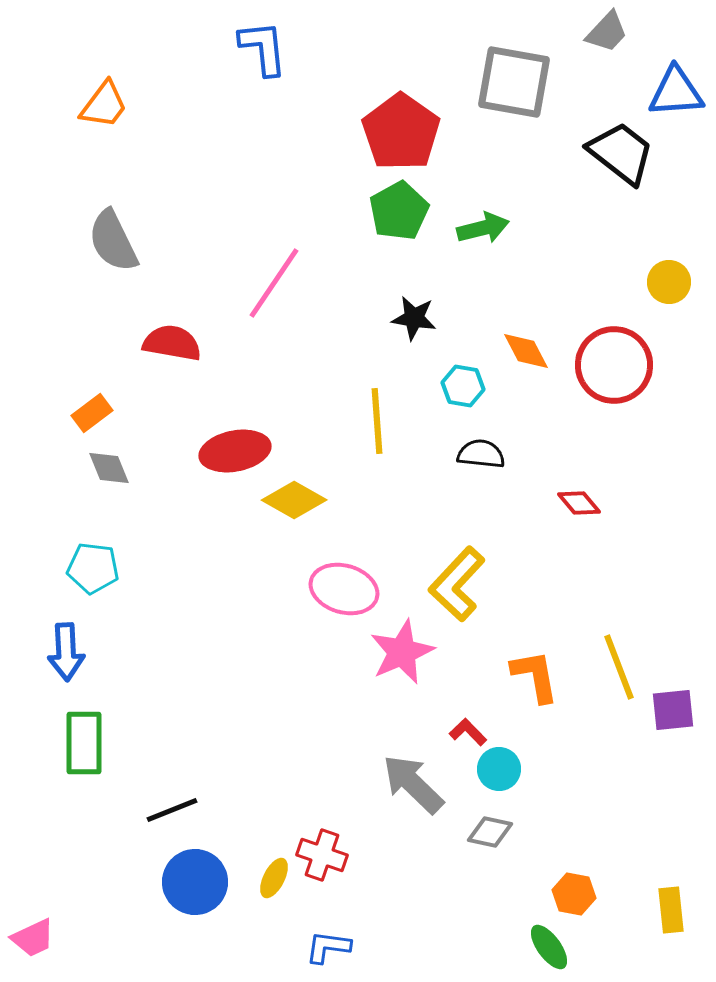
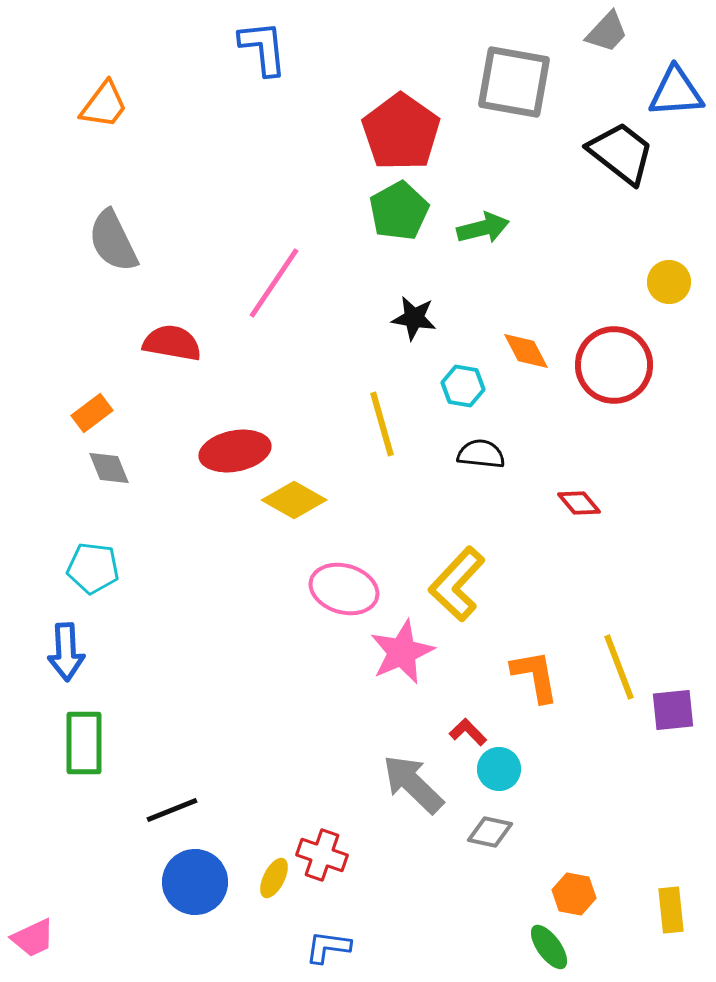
yellow line at (377, 421): moved 5 px right, 3 px down; rotated 12 degrees counterclockwise
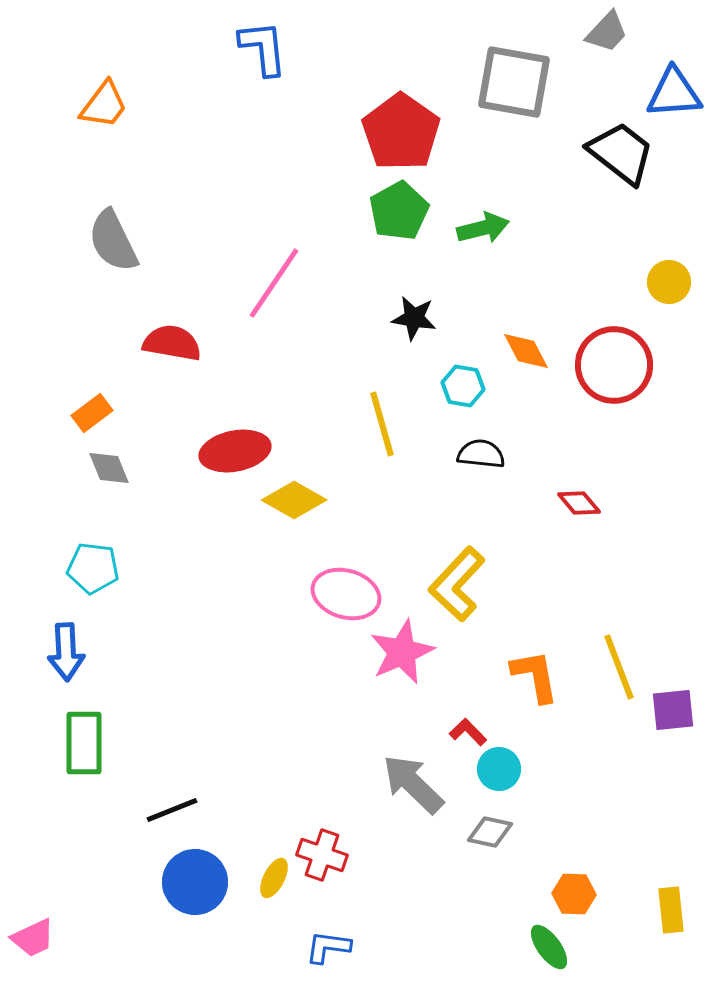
blue triangle at (676, 92): moved 2 px left, 1 px down
pink ellipse at (344, 589): moved 2 px right, 5 px down
orange hexagon at (574, 894): rotated 9 degrees counterclockwise
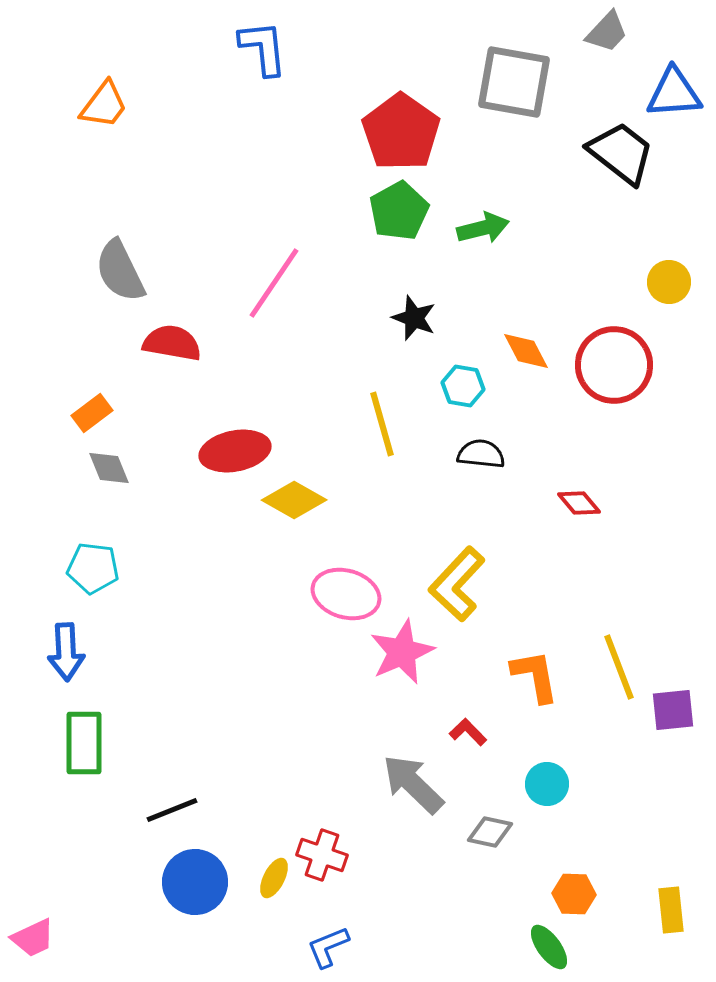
gray semicircle at (113, 241): moved 7 px right, 30 px down
black star at (414, 318): rotated 12 degrees clockwise
cyan circle at (499, 769): moved 48 px right, 15 px down
blue L-shape at (328, 947): rotated 30 degrees counterclockwise
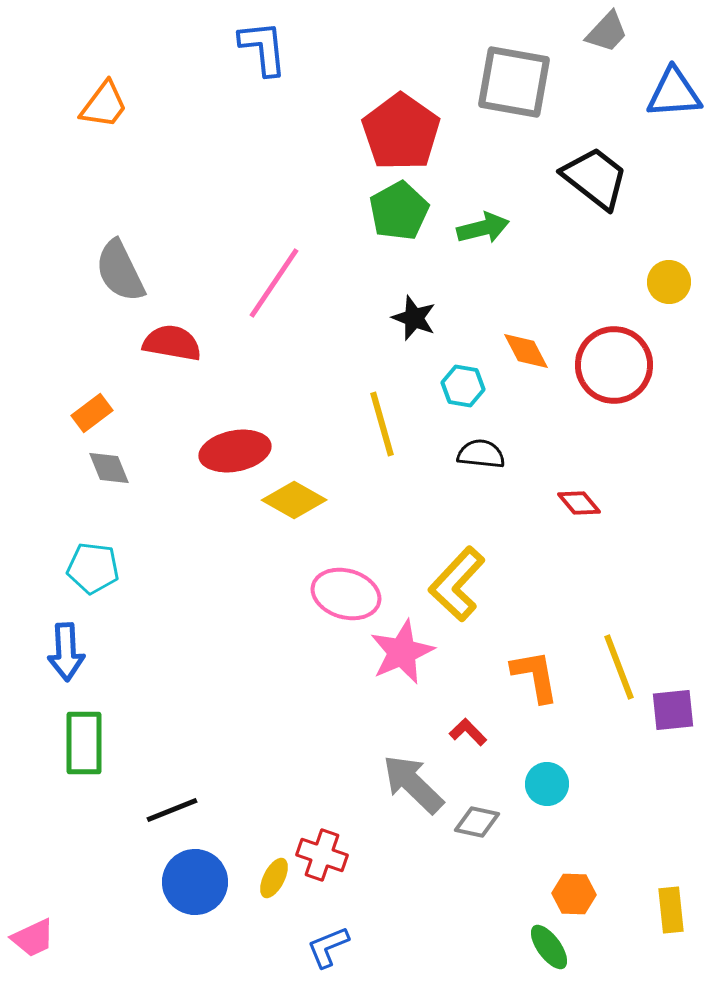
black trapezoid at (621, 153): moved 26 px left, 25 px down
gray diamond at (490, 832): moved 13 px left, 10 px up
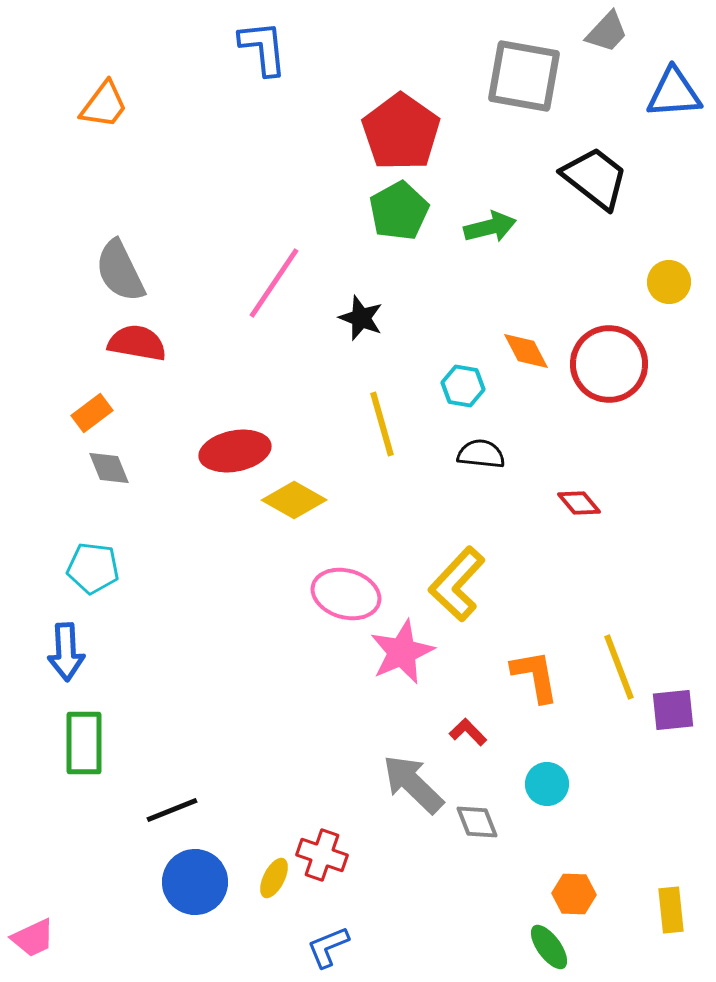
gray square at (514, 82): moved 10 px right, 6 px up
green arrow at (483, 228): moved 7 px right, 1 px up
black star at (414, 318): moved 53 px left
red semicircle at (172, 343): moved 35 px left
red circle at (614, 365): moved 5 px left, 1 px up
gray diamond at (477, 822): rotated 57 degrees clockwise
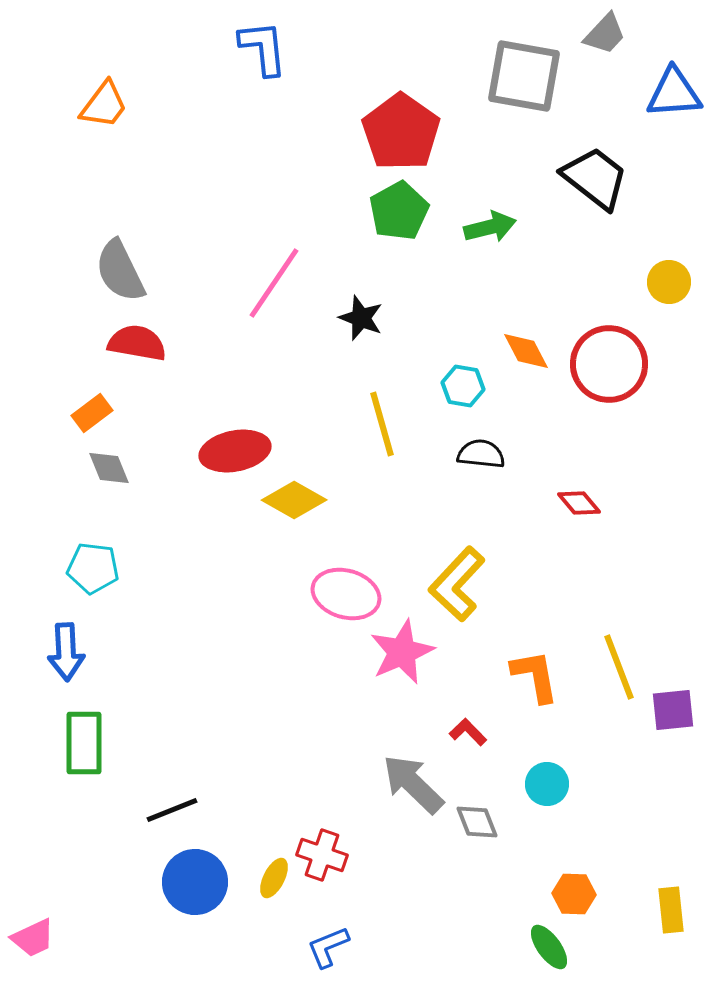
gray trapezoid at (607, 32): moved 2 px left, 2 px down
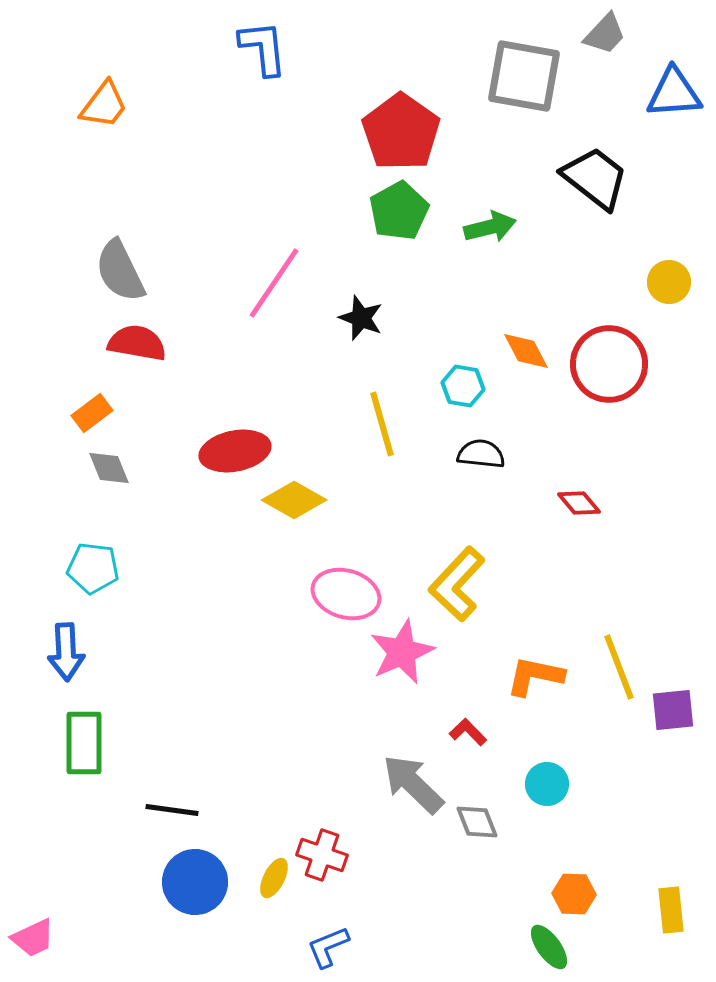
orange L-shape at (535, 676): rotated 68 degrees counterclockwise
black line at (172, 810): rotated 30 degrees clockwise
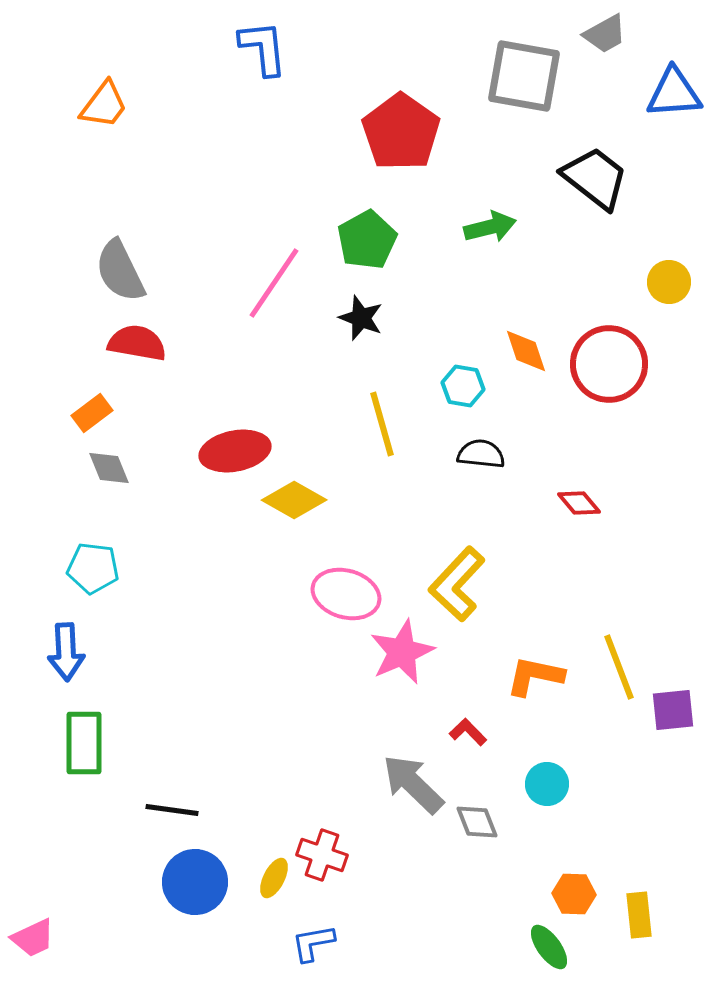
gray trapezoid at (605, 34): rotated 18 degrees clockwise
green pentagon at (399, 211): moved 32 px left, 29 px down
orange diamond at (526, 351): rotated 9 degrees clockwise
yellow rectangle at (671, 910): moved 32 px left, 5 px down
blue L-shape at (328, 947): moved 15 px left, 4 px up; rotated 12 degrees clockwise
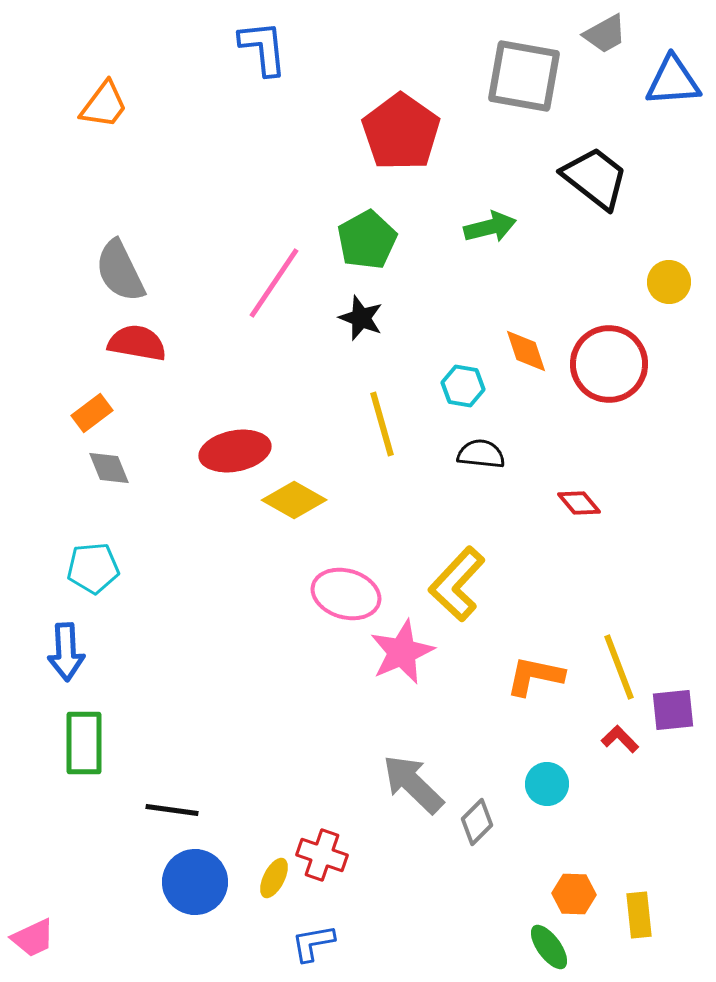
blue triangle at (674, 93): moved 1 px left, 12 px up
cyan pentagon at (93, 568): rotated 12 degrees counterclockwise
red L-shape at (468, 732): moved 152 px right, 7 px down
gray diamond at (477, 822): rotated 66 degrees clockwise
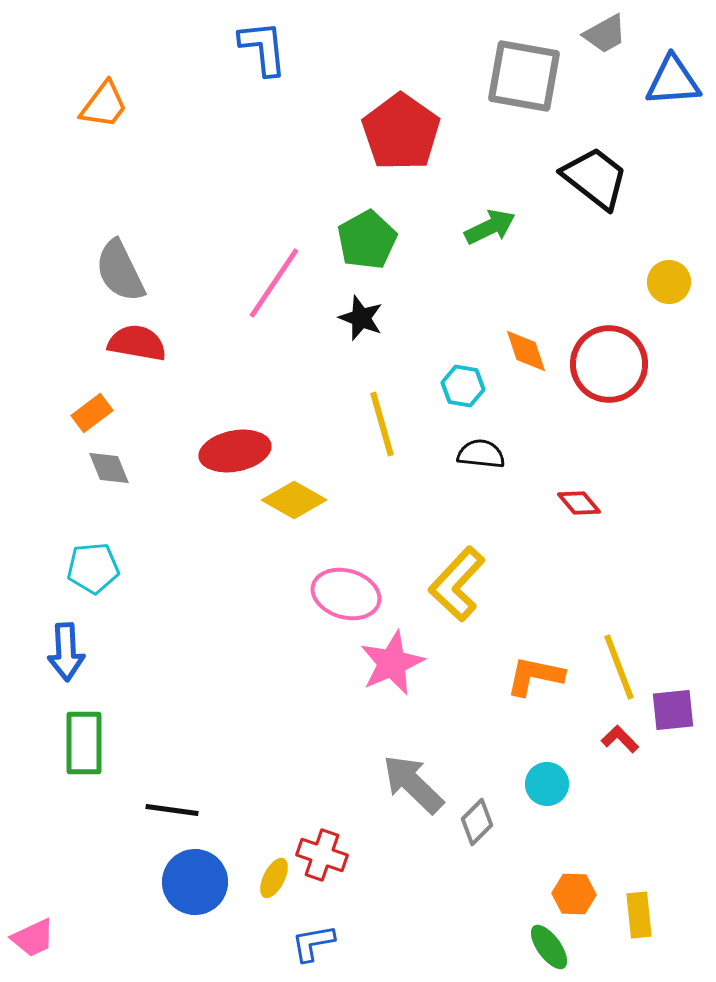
green arrow at (490, 227): rotated 12 degrees counterclockwise
pink star at (402, 652): moved 10 px left, 11 px down
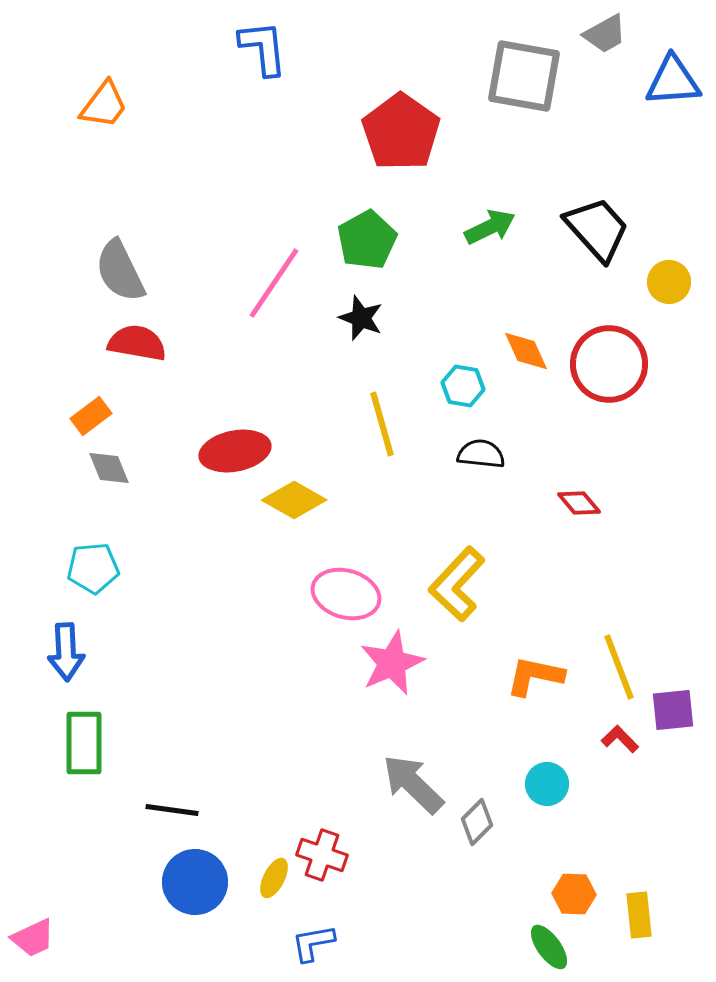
black trapezoid at (595, 178): moved 2 px right, 51 px down; rotated 10 degrees clockwise
orange diamond at (526, 351): rotated 6 degrees counterclockwise
orange rectangle at (92, 413): moved 1 px left, 3 px down
